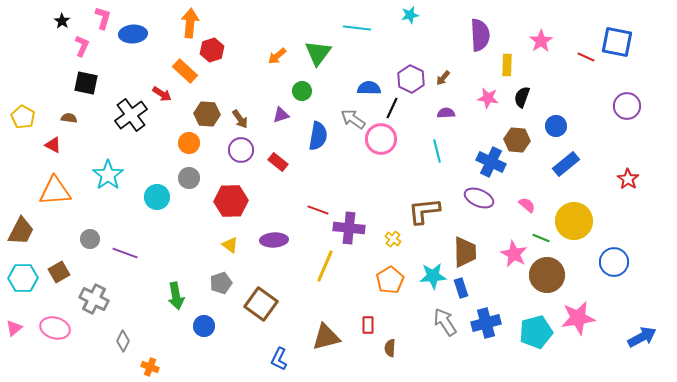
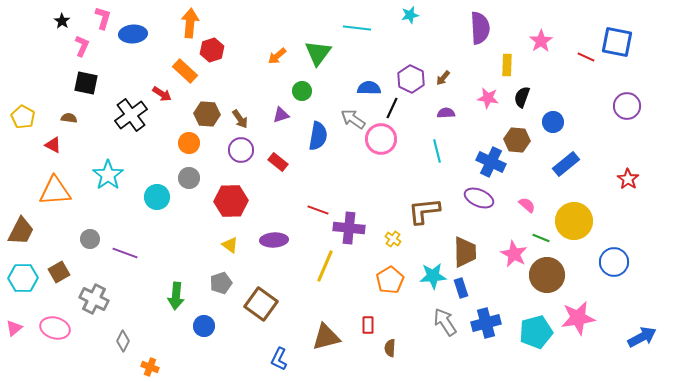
purple semicircle at (480, 35): moved 7 px up
blue circle at (556, 126): moved 3 px left, 4 px up
green arrow at (176, 296): rotated 16 degrees clockwise
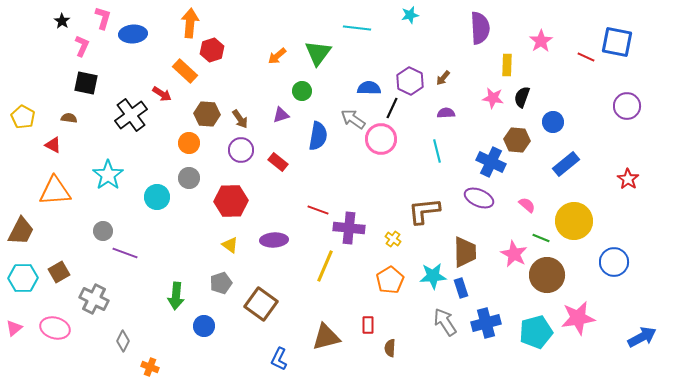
purple hexagon at (411, 79): moved 1 px left, 2 px down
pink star at (488, 98): moved 5 px right
gray circle at (90, 239): moved 13 px right, 8 px up
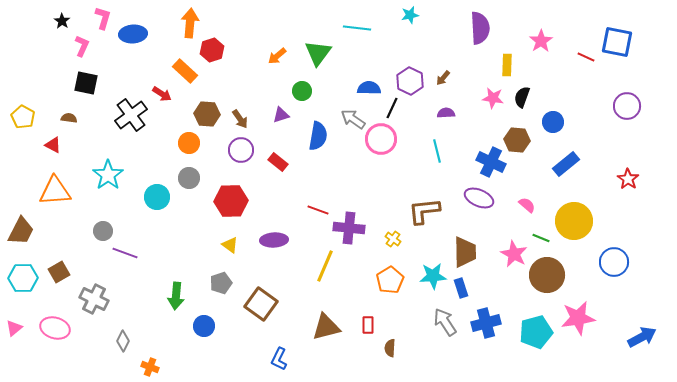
brown triangle at (326, 337): moved 10 px up
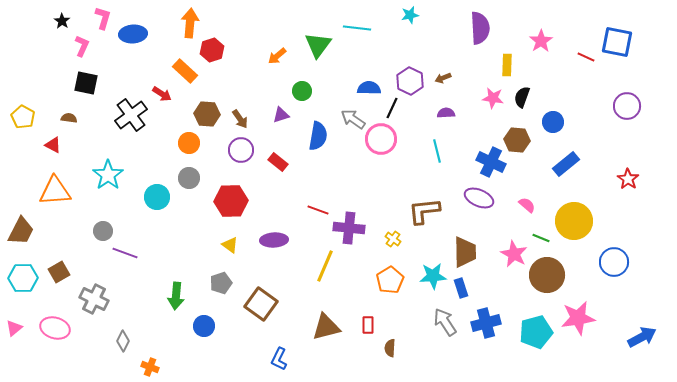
green triangle at (318, 53): moved 8 px up
brown arrow at (443, 78): rotated 28 degrees clockwise
